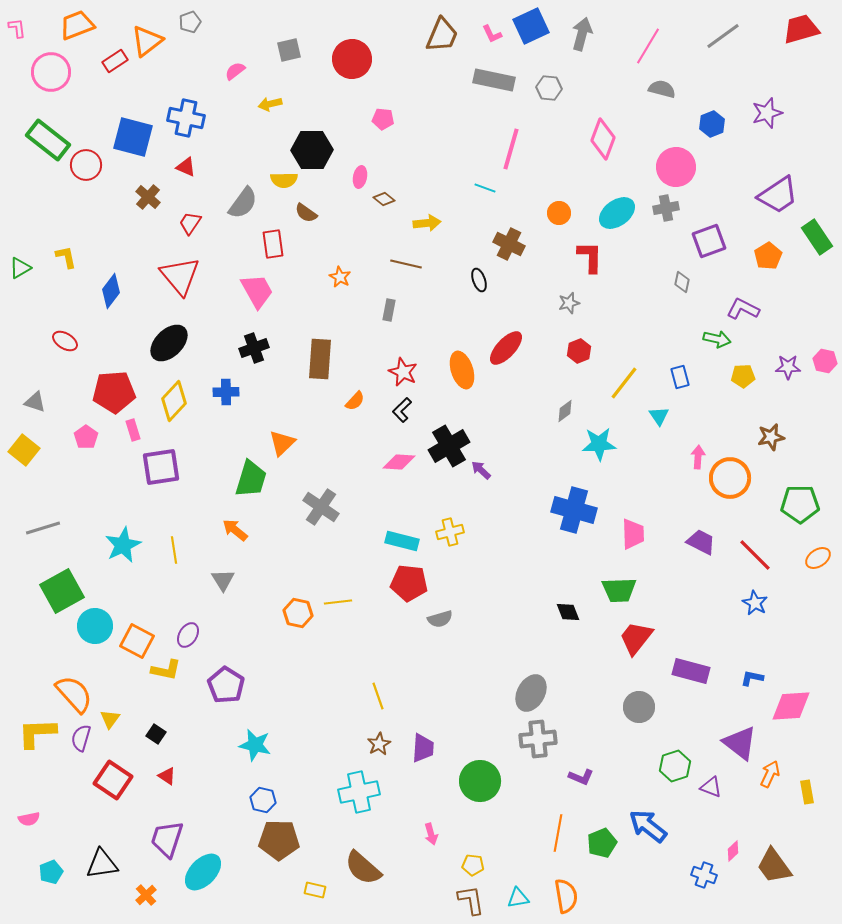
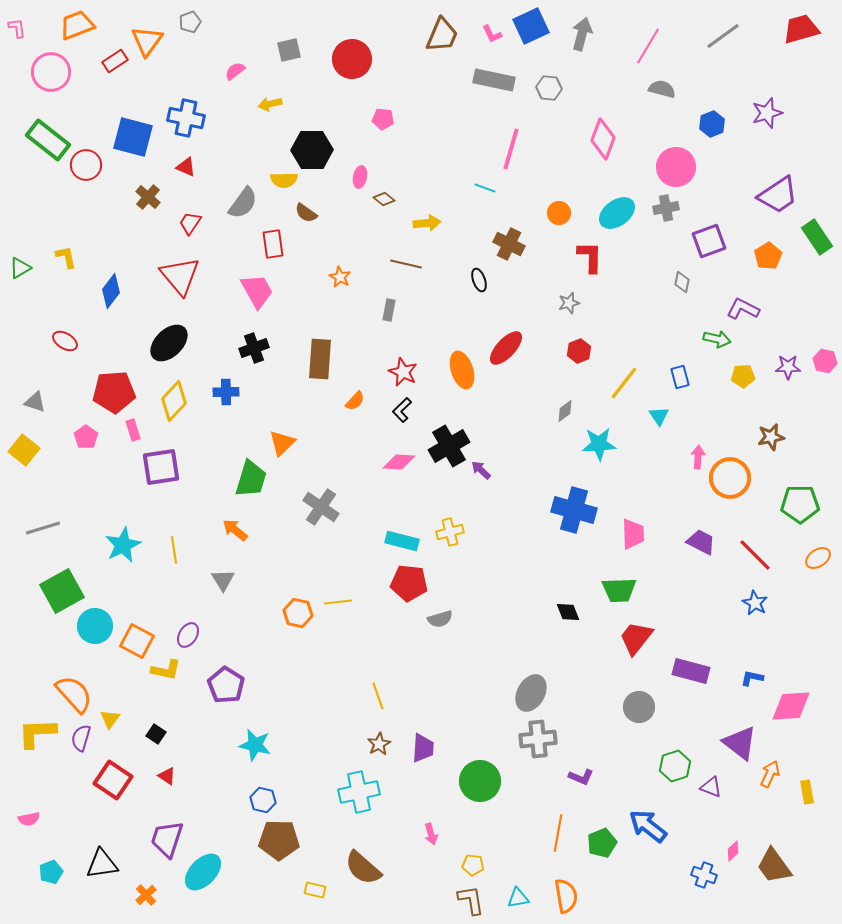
orange triangle at (147, 41): rotated 16 degrees counterclockwise
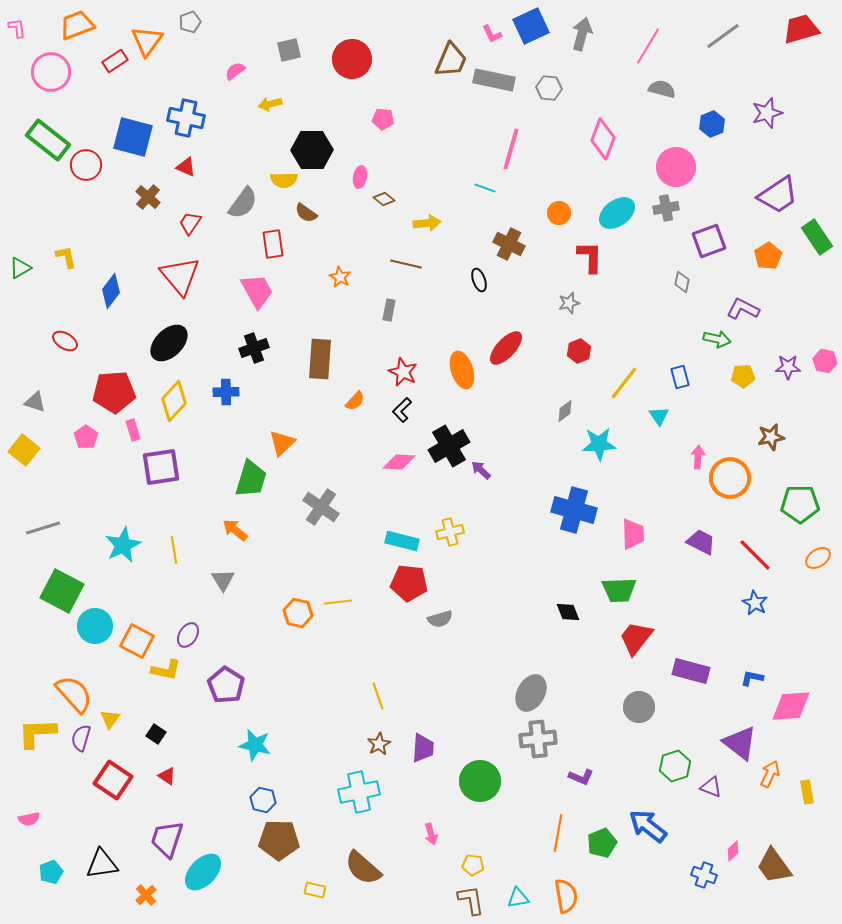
brown trapezoid at (442, 35): moved 9 px right, 25 px down
green square at (62, 591): rotated 33 degrees counterclockwise
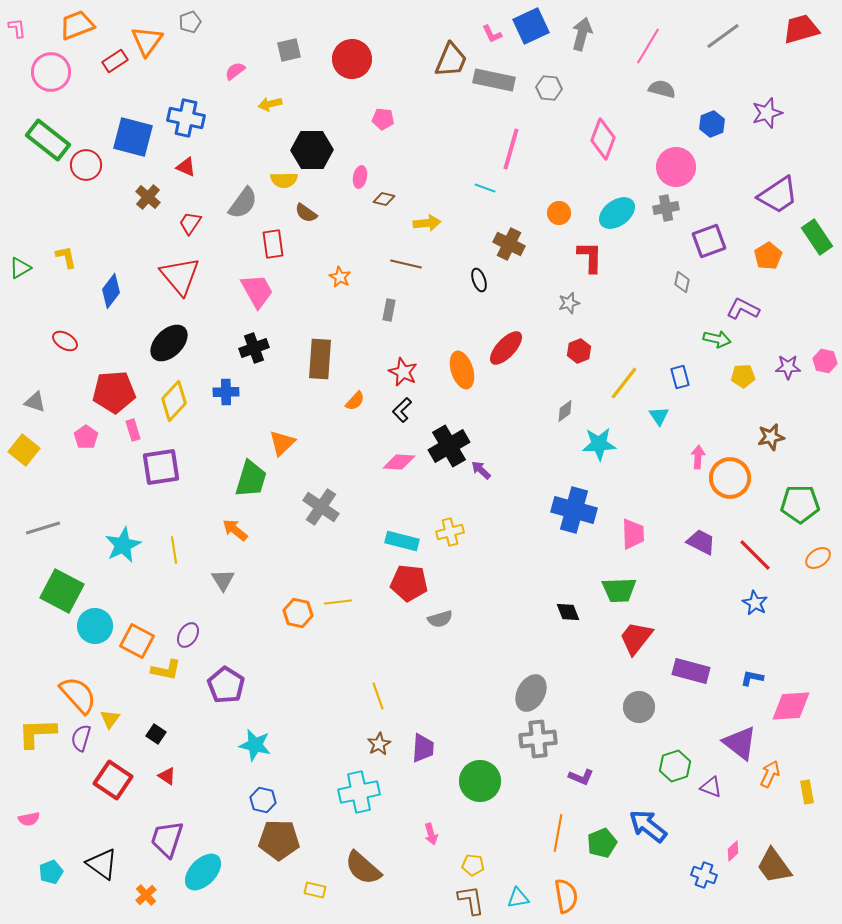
brown diamond at (384, 199): rotated 25 degrees counterclockwise
orange semicircle at (74, 694): moved 4 px right, 1 px down
black triangle at (102, 864): rotated 44 degrees clockwise
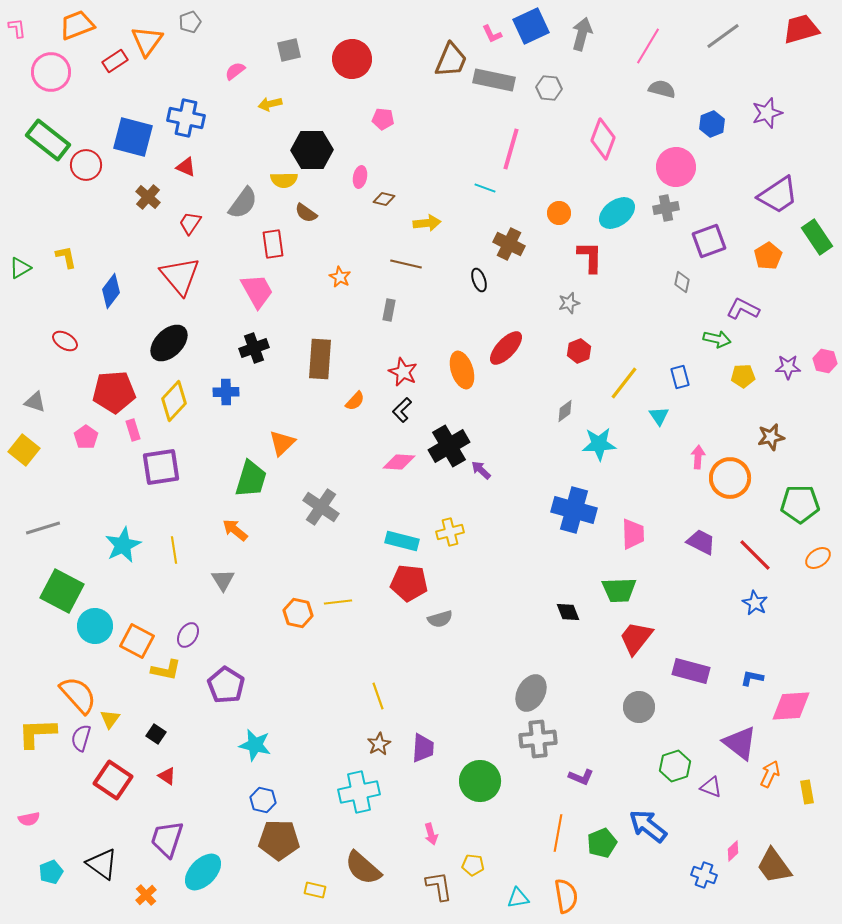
brown L-shape at (471, 900): moved 32 px left, 14 px up
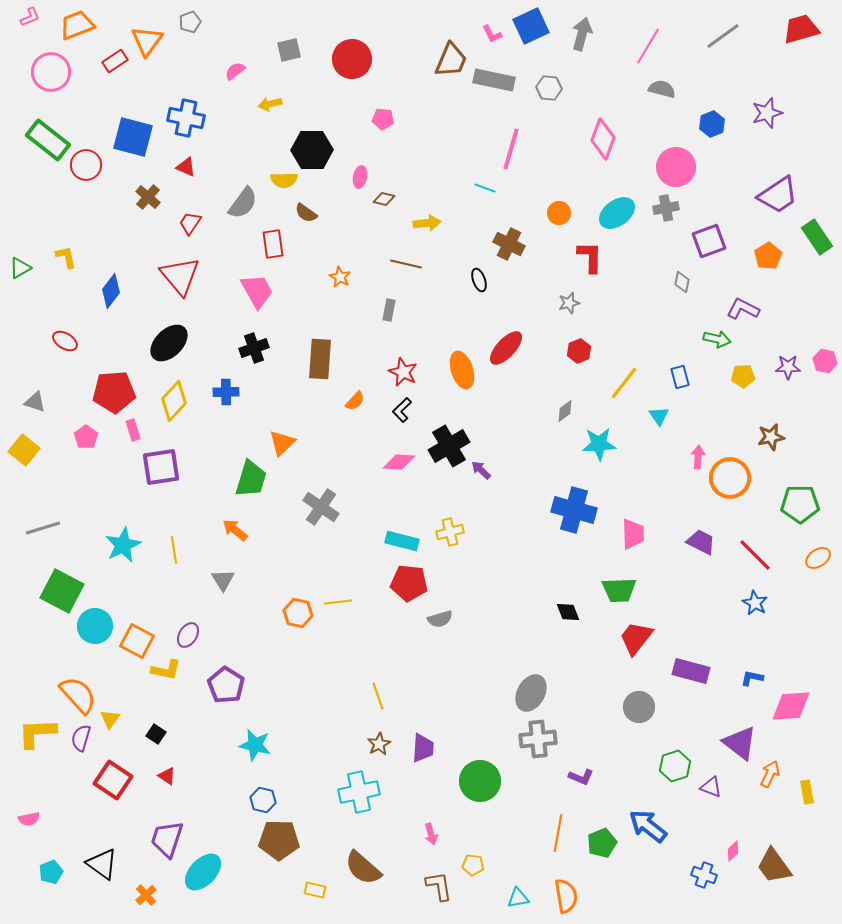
pink L-shape at (17, 28): moved 13 px right, 11 px up; rotated 75 degrees clockwise
